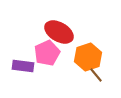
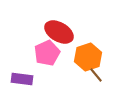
purple rectangle: moved 1 px left, 13 px down
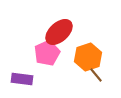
red ellipse: rotated 72 degrees counterclockwise
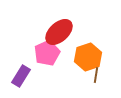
brown line: rotated 49 degrees clockwise
purple rectangle: moved 1 px left, 3 px up; rotated 65 degrees counterclockwise
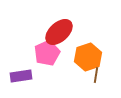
purple rectangle: rotated 50 degrees clockwise
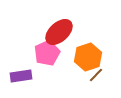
brown line: rotated 35 degrees clockwise
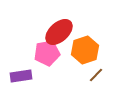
pink pentagon: rotated 15 degrees clockwise
orange hexagon: moved 3 px left, 7 px up
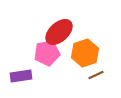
orange hexagon: moved 3 px down
brown line: rotated 21 degrees clockwise
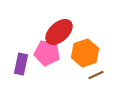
pink pentagon: rotated 20 degrees clockwise
purple rectangle: moved 12 px up; rotated 70 degrees counterclockwise
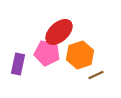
orange hexagon: moved 5 px left, 2 px down
purple rectangle: moved 3 px left
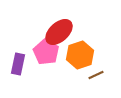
pink pentagon: moved 1 px left, 1 px up; rotated 20 degrees clockwise
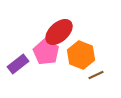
orange hexagon: moved 1 px right; rotated 20 degrees counterclockwise
purple rectangle: rotated 40 degrees clockwise
